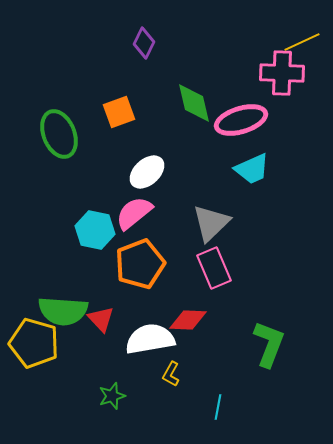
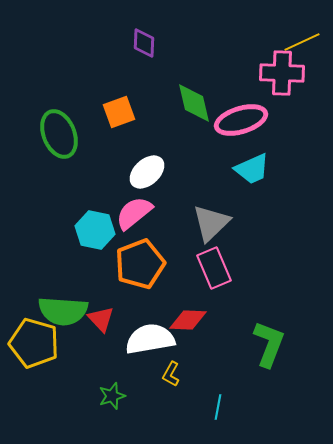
purple diamond: rotated 24 degrees counterclockwise
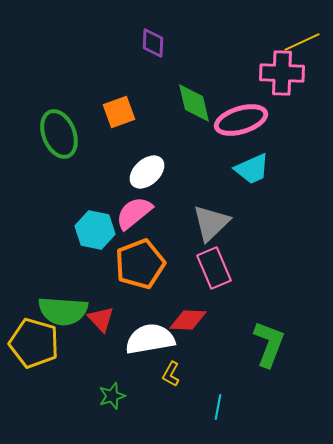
purple diamond: moved 9 px right
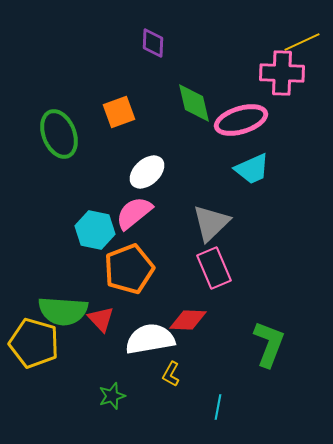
orange pentagon: moved 11 px left, 5 px down
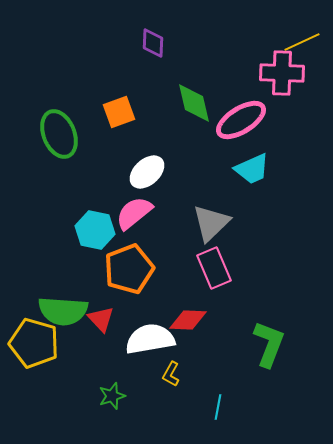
pink ellipse: rotated 15 degrees counterclockwise
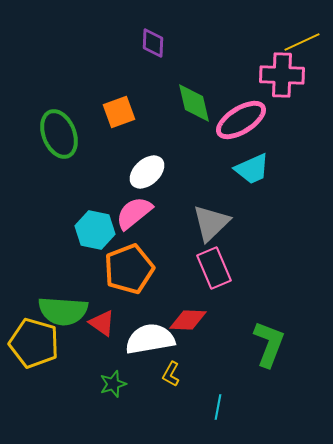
pink cross: moved 2 px down
red triangle: moved 1 px right, 4 px down; rotated 12 degrees counterclockwise
green star: moved 1 px right, 12 px up
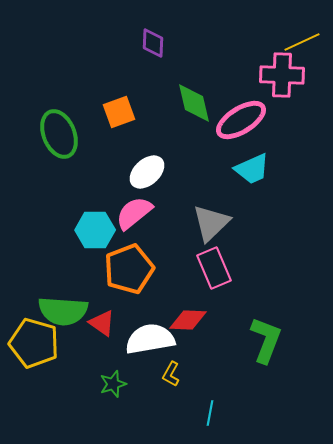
cyan hexagon: rotated 12 degrees counterclockwise
green L-shape: moved 3 px left, 4 px up
cyan line: moved 8 px left, 6 px down
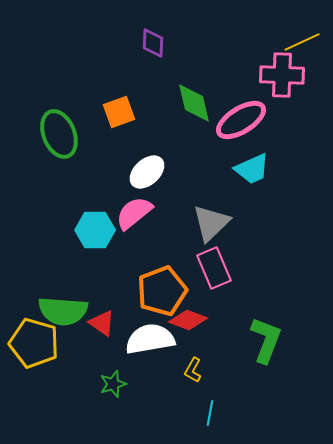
orange pentagon: moved 33 px right, 22 px down
red diamond: rotated 18 degrees clockwise
yellow L-shape: moved 22 px right, 4 px up
